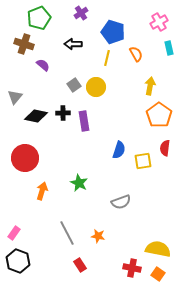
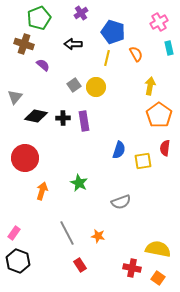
black cross: moved 5 px down
orange square: moved 4 px down
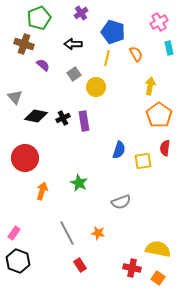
gray square: moved 11 px up
gray triangle: rotated 21 degrees counterclockwise
black cross: rotated 24 degrees counterclockwise
orange star: moved 3 px up
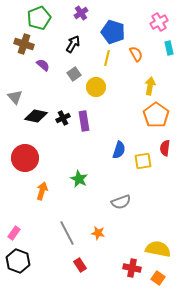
black arrow: rotated 120 degrees clockwise
orange pentagon: moved 3 px left
green star: moved 4 px up
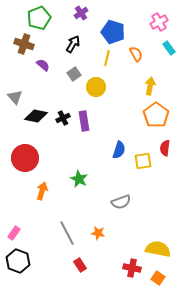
cyan rectangle: rotated 24 degrees counterclockwise
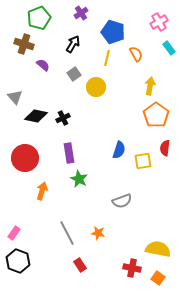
purple rectangle: moved 15 px left, 32 px down
gray semicircle: moved 1 px right, 1 px up
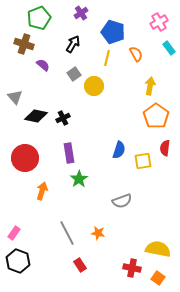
yellow circle: moved 2 px left, 1 px up
orange pentagon: moved 1 px down
green star: rotated 12 degrees clockwise
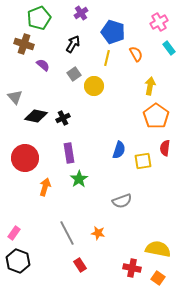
orange arrow: moved 3 px right, 4 px up
